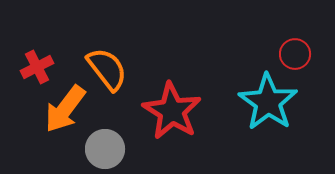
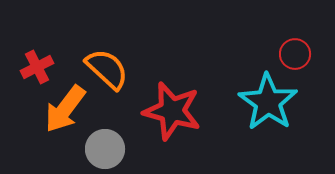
orange semicircle: rotated 9 degrees counterclockwise
red star: rotated 16 degrees counterclockwise
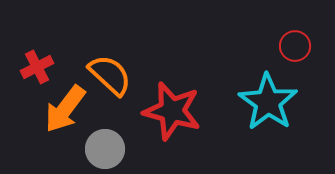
red circle: moved 8 px up
orange semicircle: moved 3 px right, 6 px down
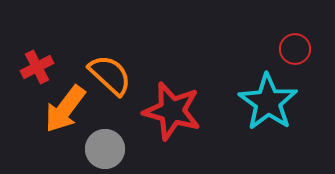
red circle: moved 3 px down
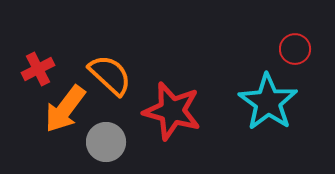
red cross: moved 1 px right, 2 px down
gray circle: moved 1 px right, 7 px up
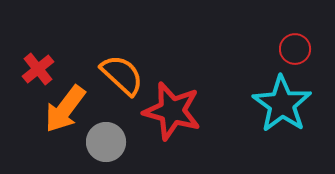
red cross: rotated 12 degrees counterclockwise
orange semicircle: moved 12 px right
cyan star: moved 14 px right, 2 px down
